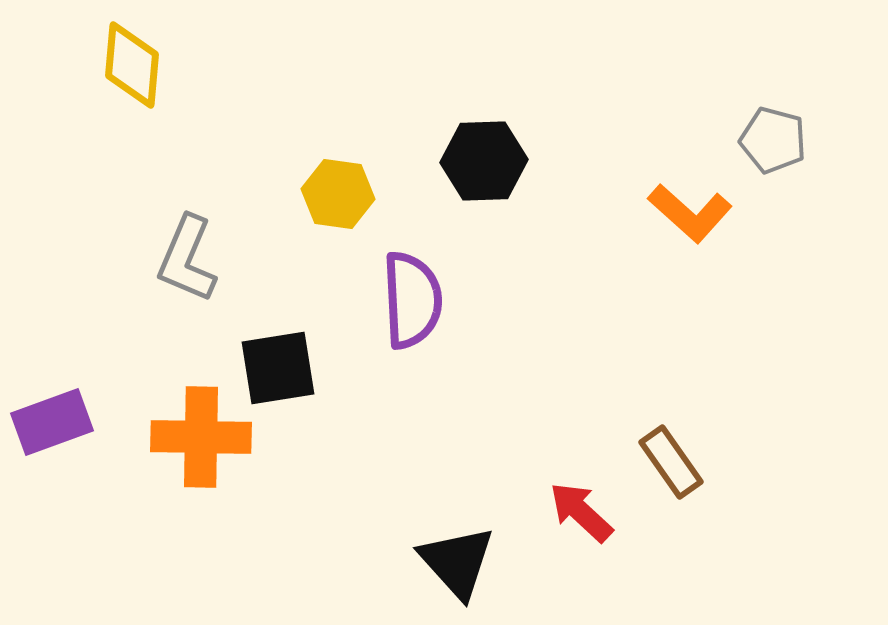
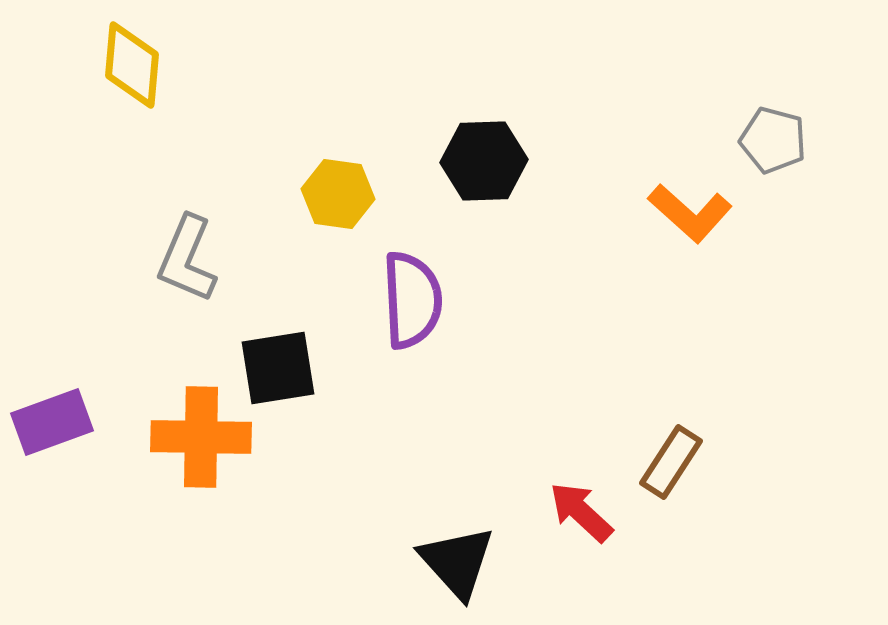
brown rectangle: rotated 68 degrees clockwise
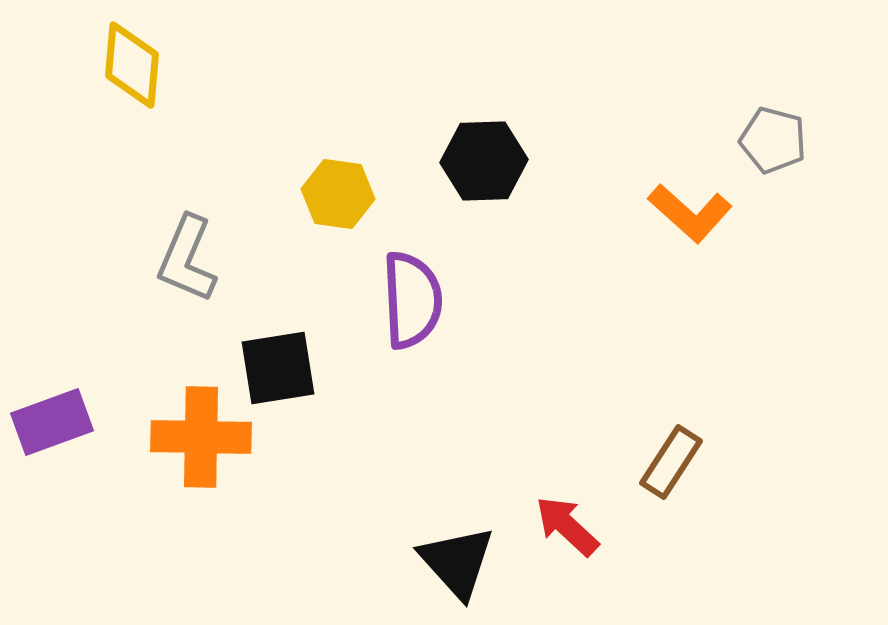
red arrow: moved 14 px left, 14 px down
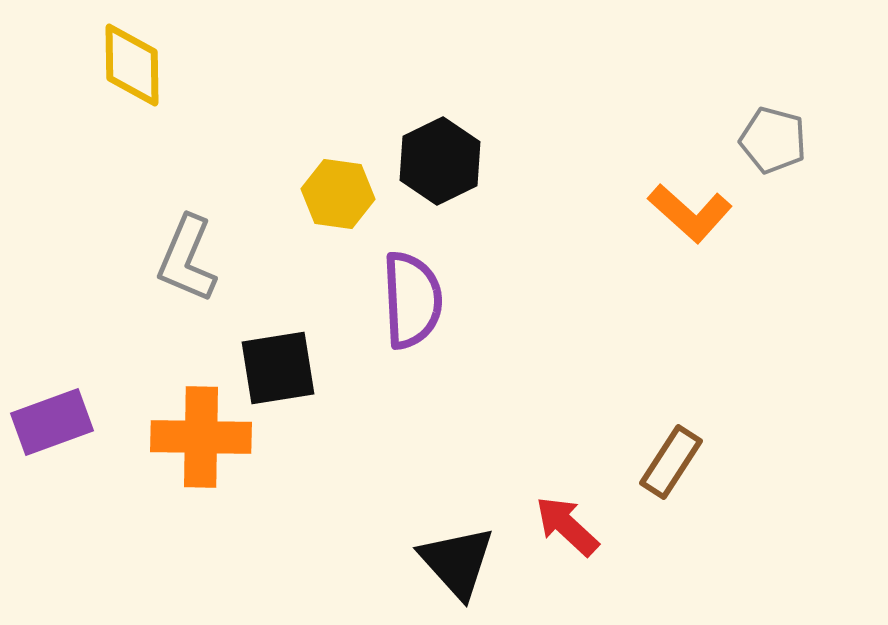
yellow diamond: rotated 6 degrees counterclockwise
black hexagon: moved 44 px left; rotated 24 degrees counterclockwise
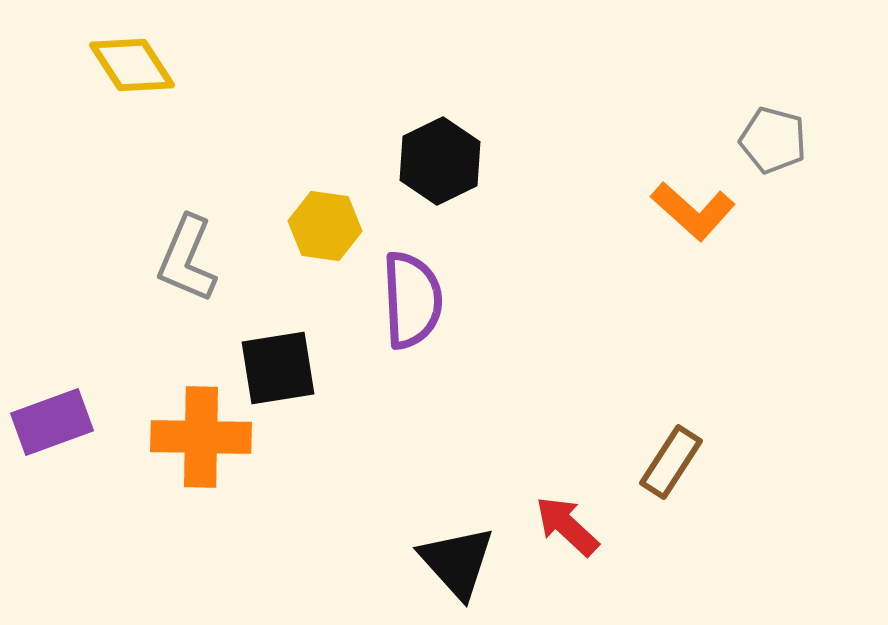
yellow diamond: rotated 32 degrees counterclockwise
yellow hexagon: moved 13 px left, 32 px down
orange L-shape: moved 3 px right, 2 px up
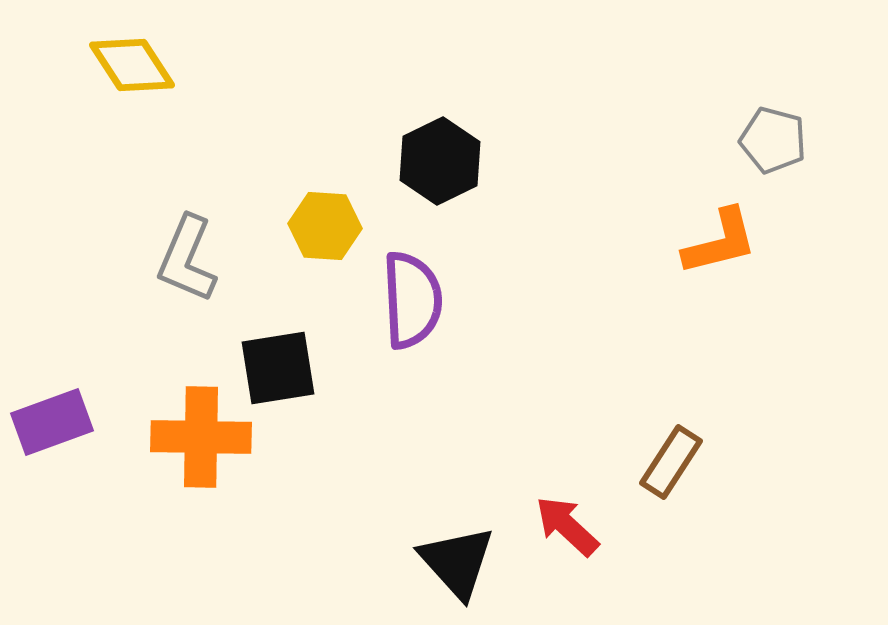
orange L-shape: moved 27 px right, 31 px down; rotated 56 degrees counterclockwise
yellow hexagon: rotated 4 degrees counterclockwise
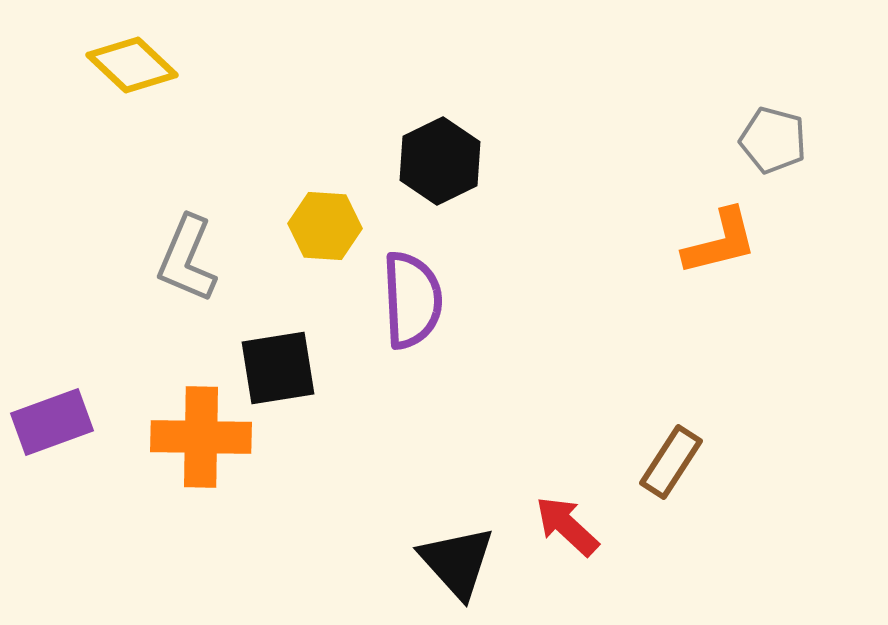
yellow diamond: rotated 14 degrees counterclockwise
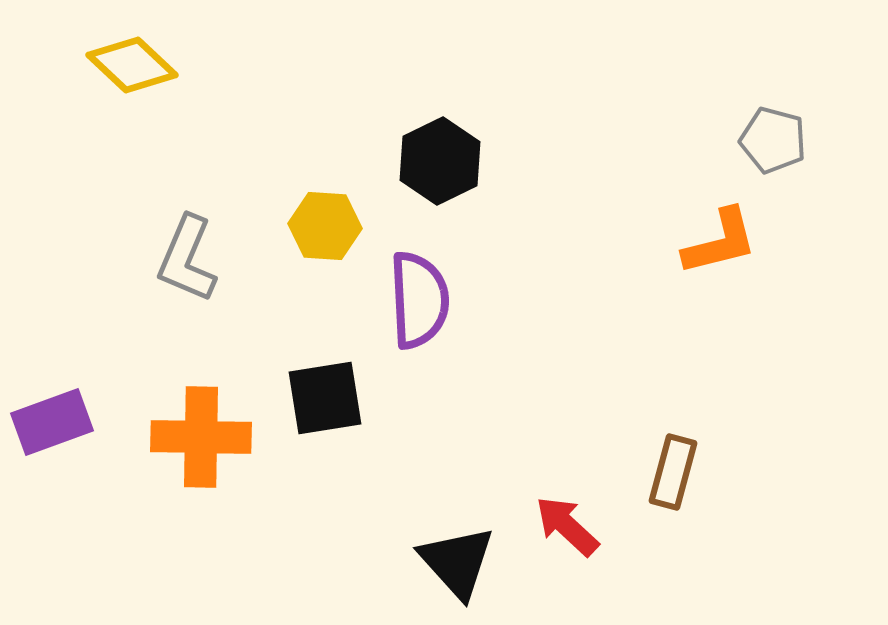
purple semicircle: moved 7 px right
black square: moved 47 px right, 30 px down
brown rectangle: moved 2 px right, 10 px down; rotated 18 degrees counterclockwise
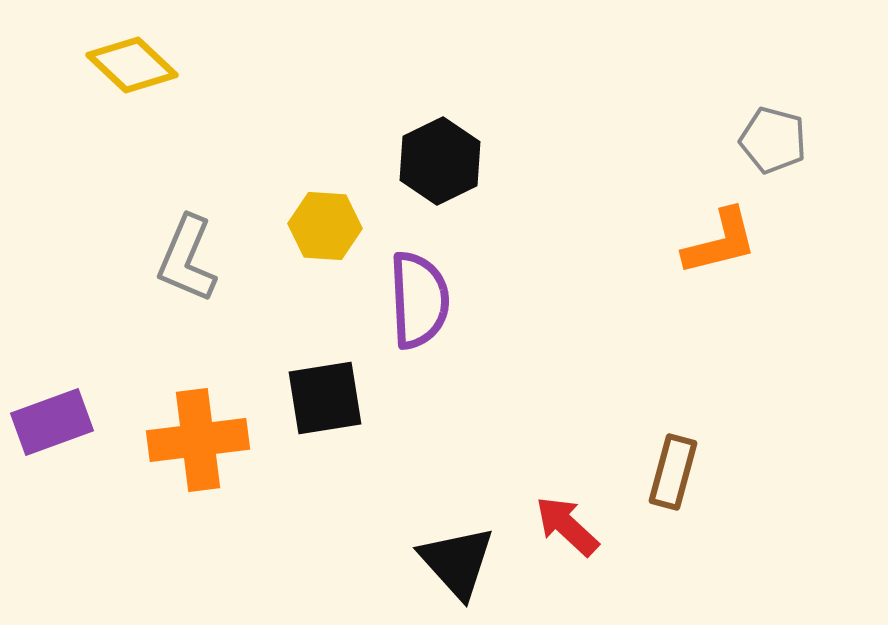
orange cross: moved 3 px left, 3 px down; rotated 8 degrees counterclockwise
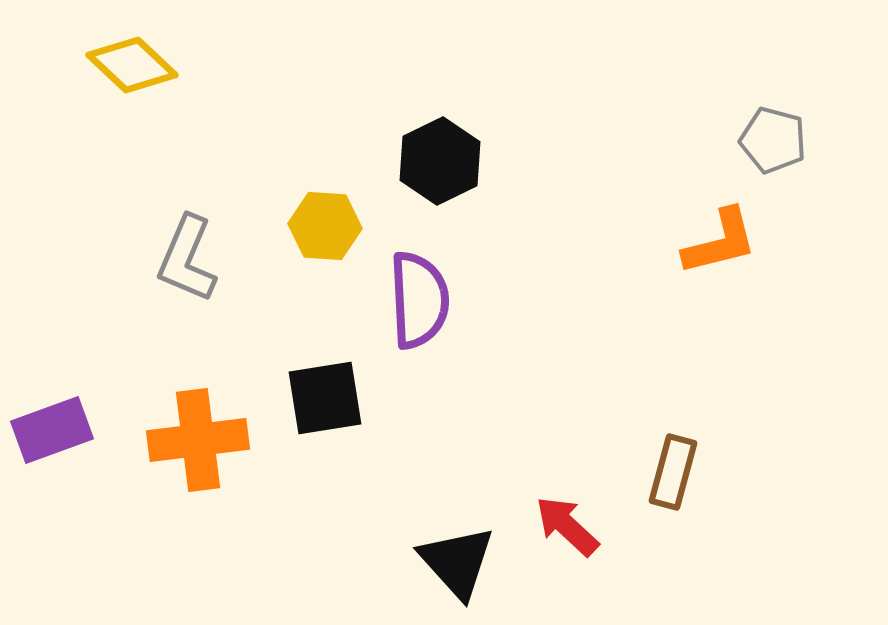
purple rectangle: moved 8 px down
